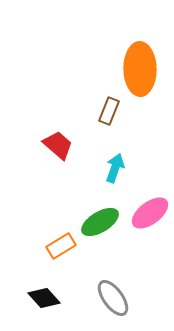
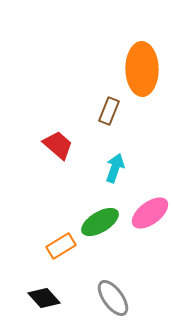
orange ellipse: moved 2 px right
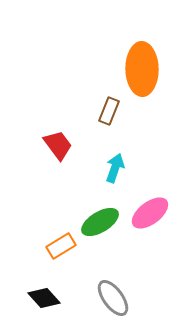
red trapezoid: rotated 12 degrees clockwise
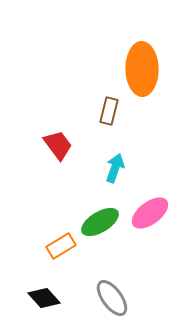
brown rectangle: rotated 8 degrees counterclockwise
gray ellipse: moved 1 px left
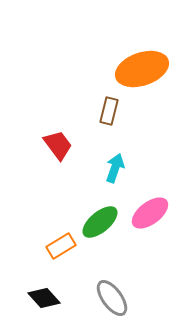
orange ellipse: rotated 72 degrees clockwise
green ellipse: rotated 9 degrees counterclockwise
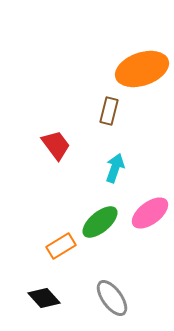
red trapezoid: moved 2 px left
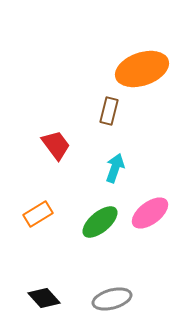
orange rectangle: moved 23 px left, 32 px up
gray ellipse: moved 1 px down; rotated 69 degrees counterclockwise
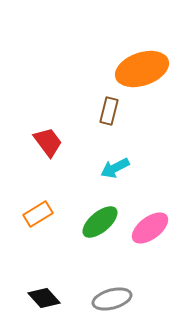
red trapezoid: moved 8 px left, 3 px up
cyan arrow: rotated 136 degrees counterclockwise
pink ellipse: moved 15 px down
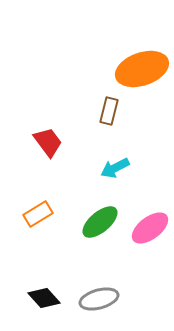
gray ellipse: moved 13 px left
